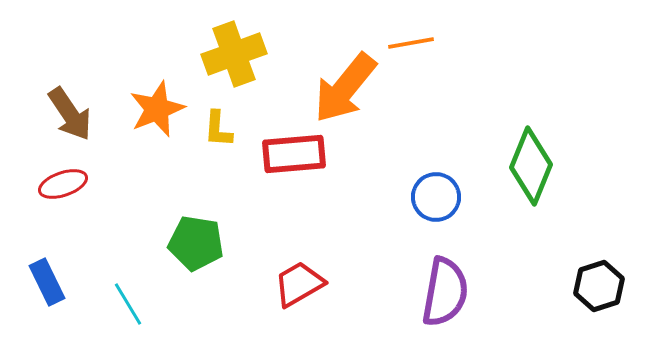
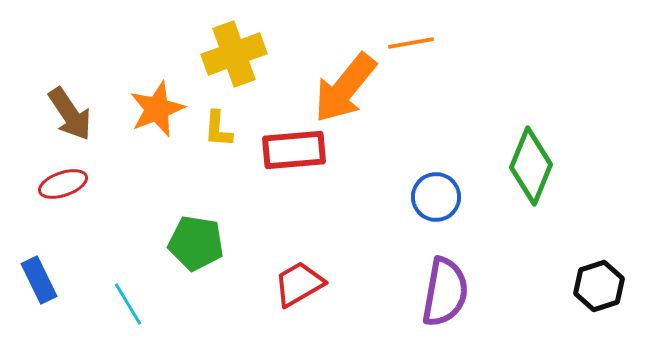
red rectangle: moved 4 px up
blue rectangle: moved 8 px left, 2 px up
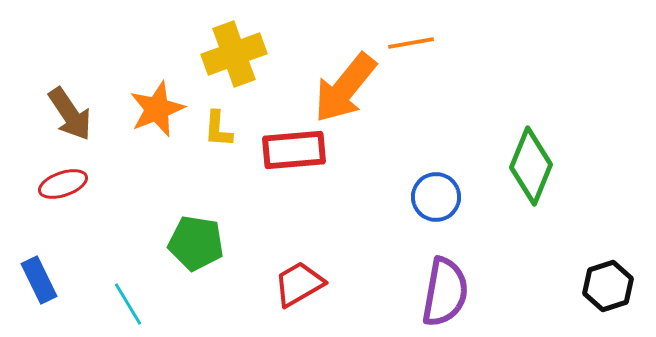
black hexagon: moved 9 px right
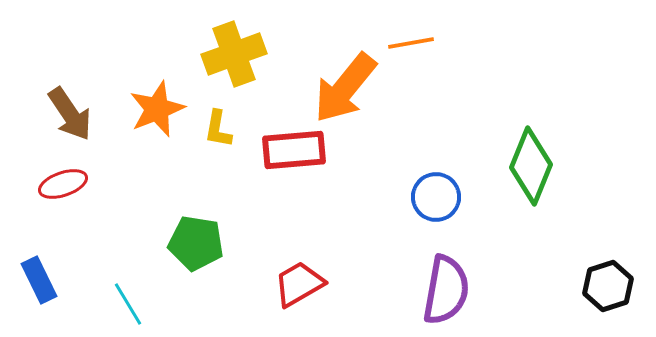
yellow L-shape: rotated 6 degrees clockwise
purple semicircle: moved 1 px right, 2 px up
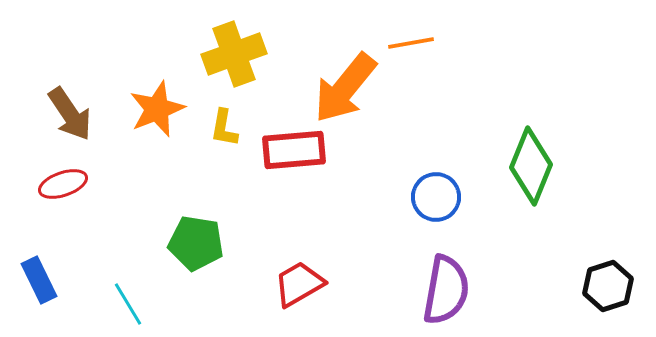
yellow L-shape: moved 6 px right, 1 px up
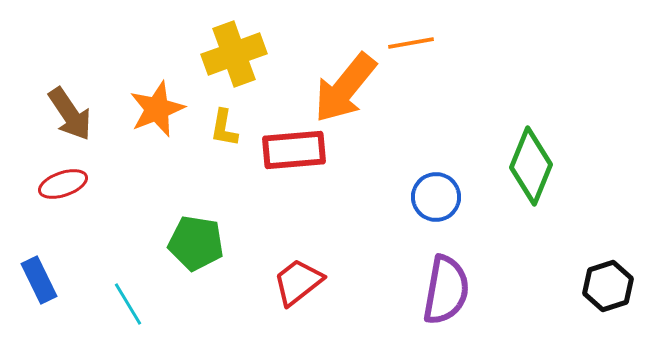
red trapezoid: moved 1 px left, 2 px up; rotated 8 degrees counterclockwise
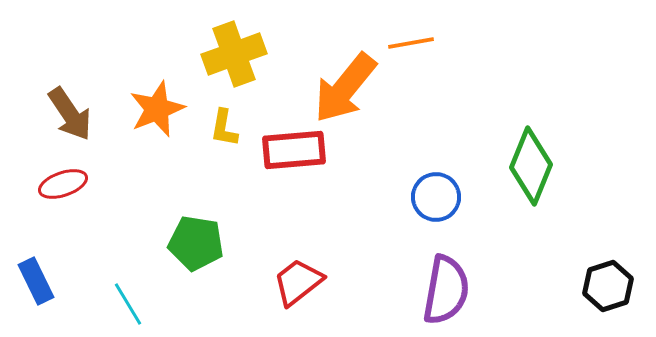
blue rectangle: moved 3 px left, 1 px down
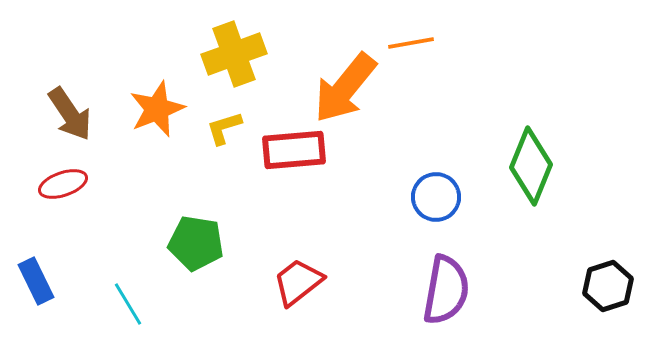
yellow L-shape: rotated 63 degrees clockwise
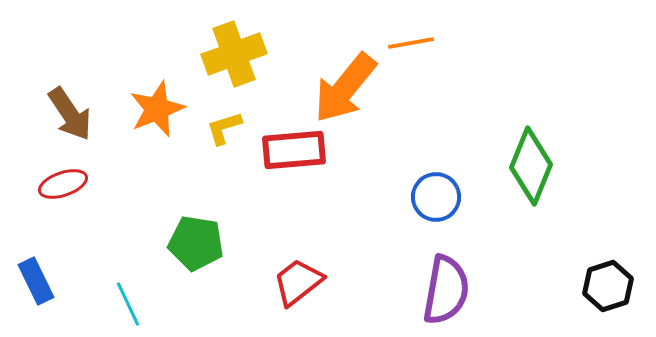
cyan line: rotated 6 degrees clockwise
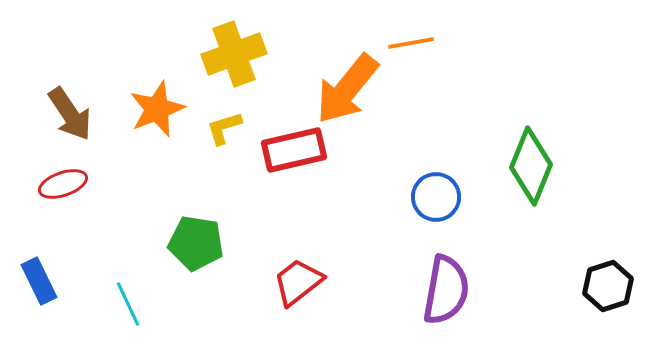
orange arrow: moved 2 px right, 1 px down
red rectangle: rotated 8 degrees counterclockwise
blue rectangle: moved 3 px right
